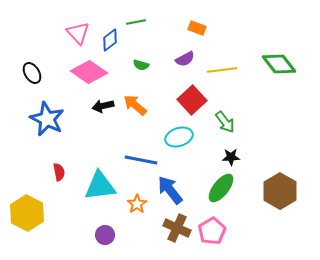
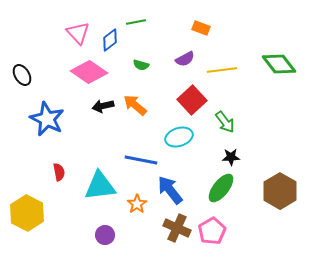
orange rectangle: moved 4 px right
black ellipse: moved 10 px left, 2 px down
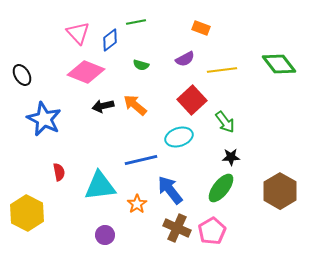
pink diamond: moved 3 px left; rotated 12 degrees counterclockwise
blue star: moved 3 px left
blue line: rotated 24 degrees counterclockwise
